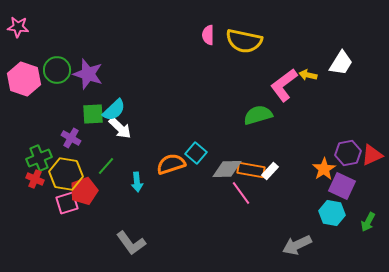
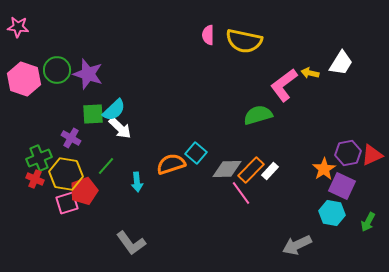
yellow arrow: moved 2 px right, 2 px up
orange rectangle: rotated 56 degrees counterclockwise
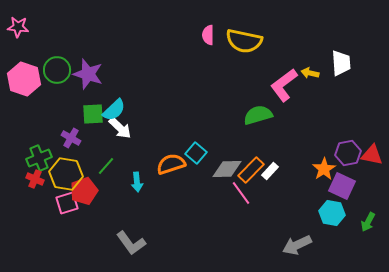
white trapezoid: rotated 36 degrees counterclockwise
red triangle: rotated 35 degrees clockwise
